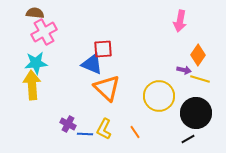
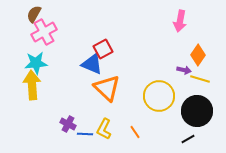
brown semicircle: moved 1 px left, 1 px down; rotated 66 degrees counterclockwise
red square: rotated 24 degrees counterclockwise
black circle: moved 1 px right, 2 px up
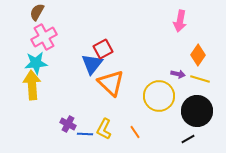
brown semicircle: moved 3 px right, 2 px up
pink cross: moved 5 px down
blue triangle: rotated 45 degrees clockwise
purple arrow: moved 6 px left, 4 px down
orange triangle: moved 4 px right, 5 px up
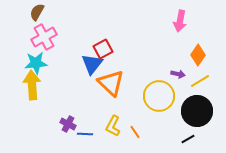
yellow line: moved 2 px down; rotated 48 degrees counterclockwise
yellow L-shape: moved 9 px right, 3 px up
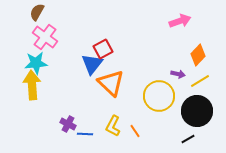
pink arrow: rotated 120 degrees counterclockwise
pink cross: moved 1 px right; rotated 25 degrees counterclockwise
orange diamond: rotated 10 degrees clockwise
orange line: moved 1 px up
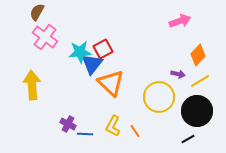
cyan star: moved 44 px right, 11 px up
yellow circle: moved 1 px down
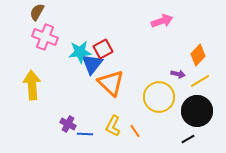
pink arrow: moved 18 px left
pink cross: rotated 15 degrees counterclockwise
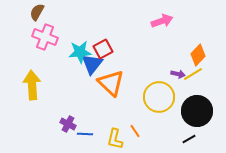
yellow line: moved 7 px left, 7 px up
yellow L-shape: moved 2 px right, 13 px down; rotated 15 degrees counterclockwise
black line: moved 1 px right
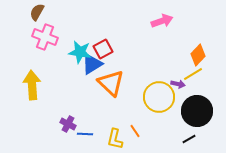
cyan star: rotated 15 degrees clockwise
blue triangle: rotated 20 degrees clockwise
purple arrow: moved 10 px down
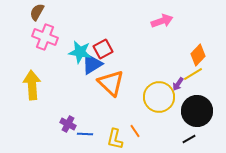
purple arrow: rotated 112 degrees clockwise
